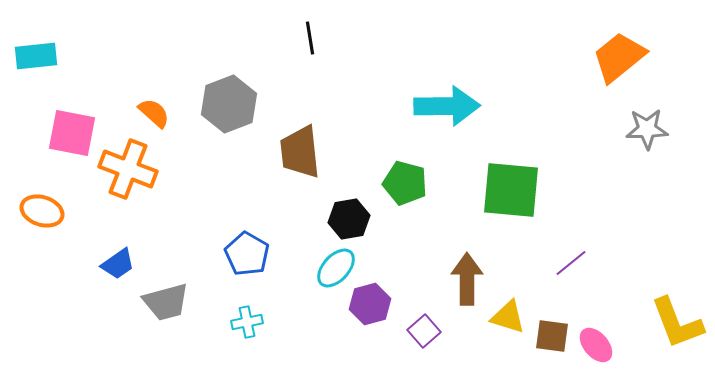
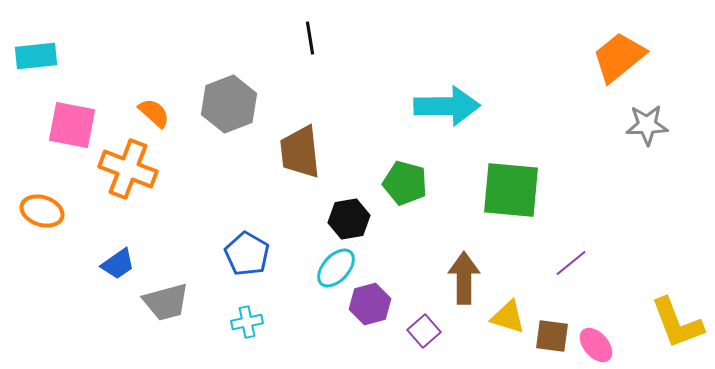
gray star: moved 4 px up
pink square: moved 8 px up
brown arrow: moved 3 px left, 1 px up
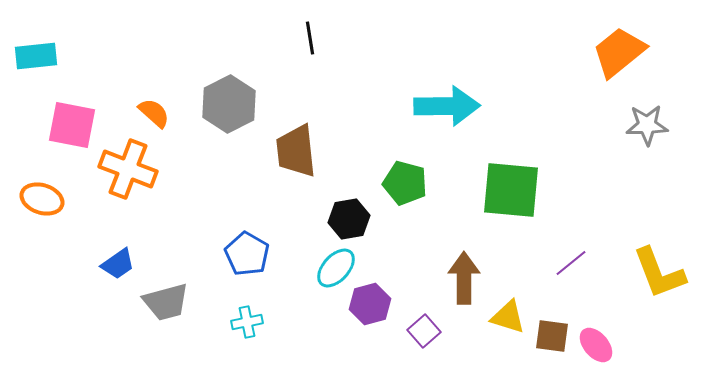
orange trapezoid: moved 5 px up
gray hexagon: rotated 6 degrees counterclockwise
brown trapezoid: moved 4 px left, 1 px up
orange ellipse: moved 12 px up
yellow L-shape: moved 18 px left, 50 px up
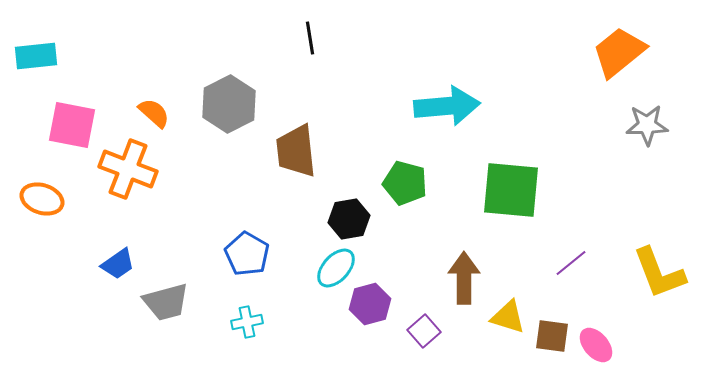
cyan arrow: rotated 4 degrees counterclockwise
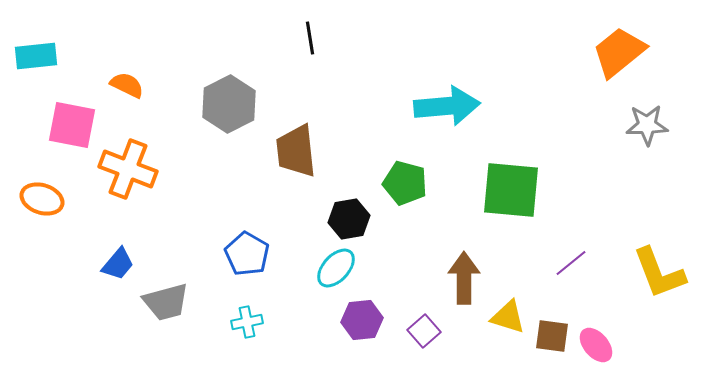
orange semicircle: moved 27 px left, 28 px up; rotated 16 degrees counterclockwise
blue trapezoid: rotated 15 degrees counterclockwise
purple hexagon: moved 8 px left, 16 px down; rotated 9 degrees clockwise
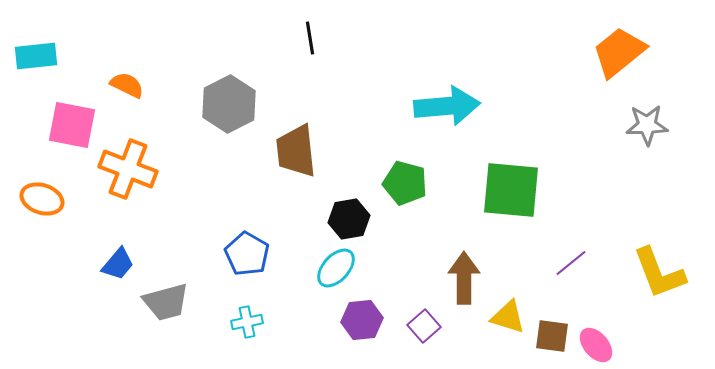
purple square: moved 5 px up
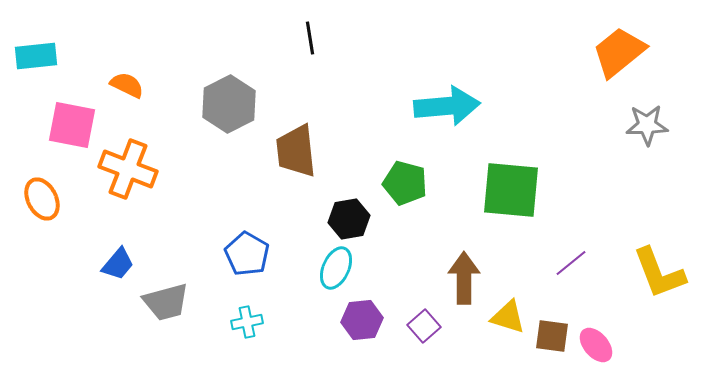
orange ellipse: rotated 45 degrees clockwise
cyan ellipse: rotated 18 degrees counterclockwise
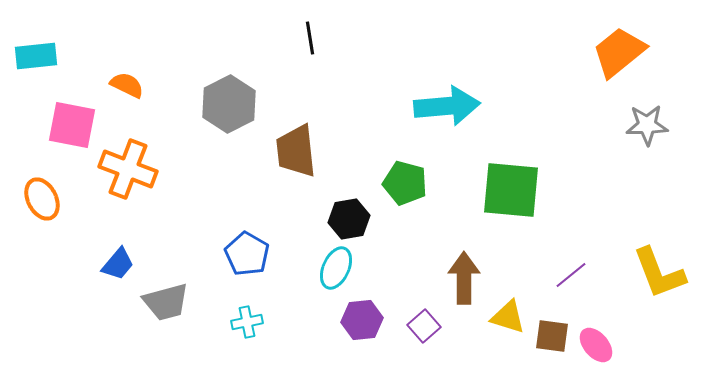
purple line: moved 12 px down
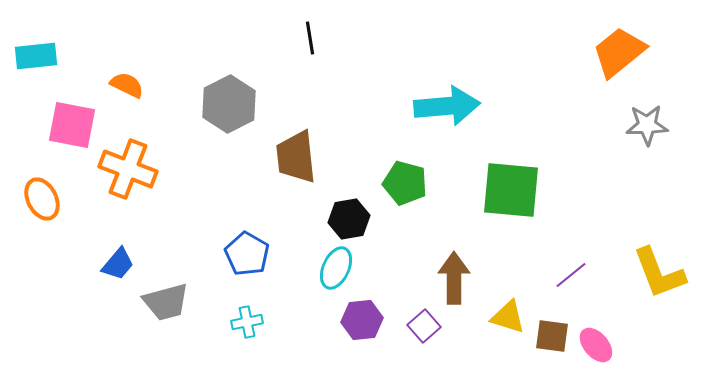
brown trapezoid: moved 6 px down
brown arrow: moved 10 px left
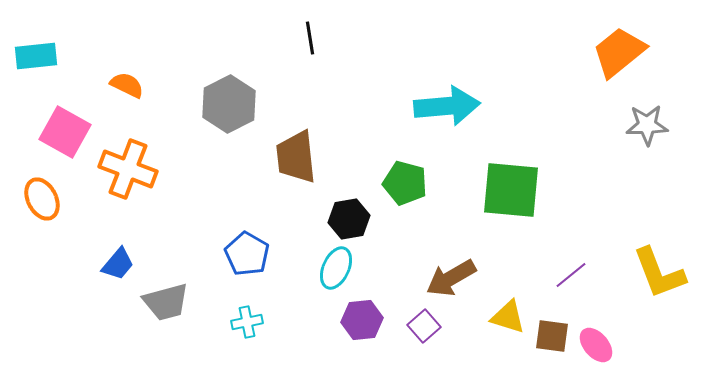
pink square: moved 7 px left, 7 px down; rotated 18 degrees clockwise
brown arrow: moved 3 px left; rotated 120 degrees counterclockwise
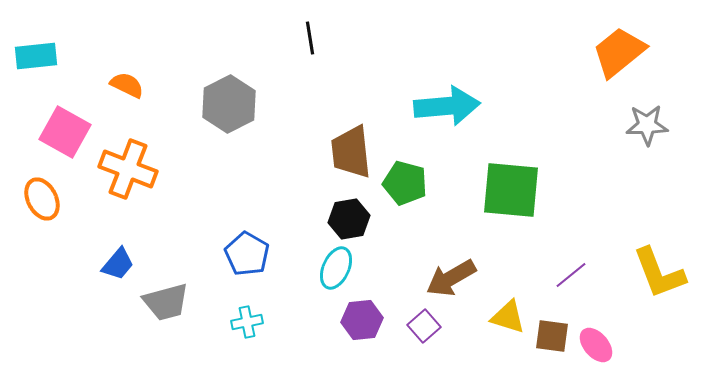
brown trapezoid: moved 55 px right, 5 px up
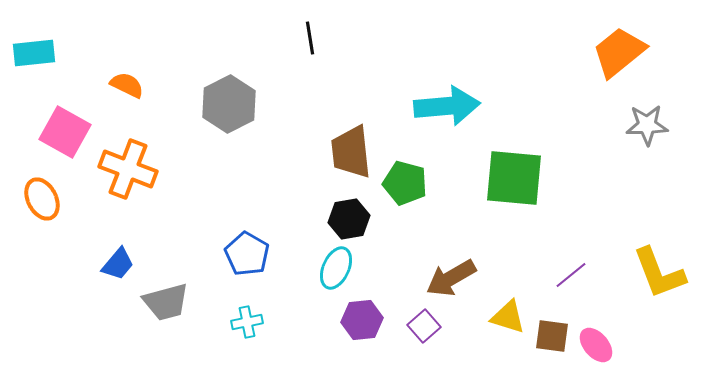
cyan rectangle: moved 2 px left, 3 px up
green square: moved 3 px right, 12 px up
